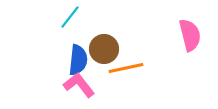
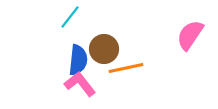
pink semicircle: rotated 132 degrees counterclockwise
pink L-shape: moved 1 px right, 1 px up
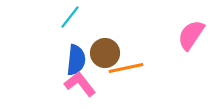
pink semicircle: moved 1 px right
brown circle: moved 1 px right, 4 px down
blue semicircle: moved 2 px left
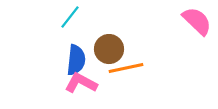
pink semicircle: moved 6 px right, 14 px up; rotated 100 degrees clockwise
brown circle: moved 4 px right, 4 px up
pink L-shape: moved 1 px right, 1 px up; rotated 24 degrees counterclockwise
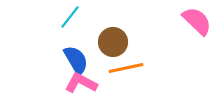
brown circle: moved 4 px right, 7 px up
blue semicircle: rotated 36 degrees counterclockwise
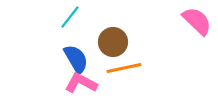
blue semicircle: moved 1 px up
orange line: moved 2 px left
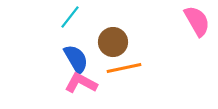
pink semicircle: rotated 16 degrees clockwise
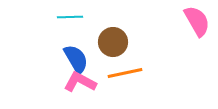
cyan line: rotated 50 degrees clockwise
orange line: moved 1 px right, 5 px down
pink L-shape: moved 1 px left, 1 px up
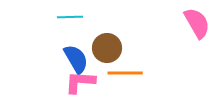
pink semicircle: moved 2 px down
brown circle: moved 6 px left, 6 px down
orange line: rotated 12 degrees clockwise
pink L-shape: rotated 24 degrees counterclockwise
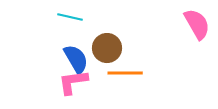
cyan line: rotated 15 degrees clockwise
pink semicircle: moved 1 px down
pink L-shape: moved 7 px left; rotated 12 degrees counterclockwise
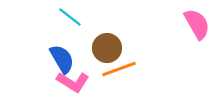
cyan line: rotated 25 degrees clockwise
blue semicircle: moved 14 px left
orange line: moved 6 px left, 4 px up; rotated 20 degrees counterclockwise
pink L-shape: rotated 140 degrees counterclockwise
